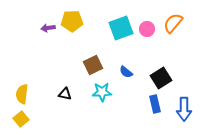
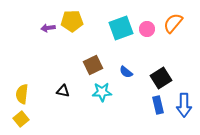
black triangle: moved 2 px left, 3 px up
blue rectangle: moved 3 px right, 1 px down
blue arrow: moved 4 px up
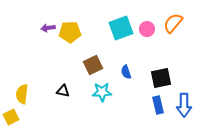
yellow pentagon: moved 2 px left, 11 px down
blue semicircle: rotated 32 degrees clockwise
black square: rotated 20 degrees clockwise
yellow square: moved 10 px left, 2 px up; rotated 14 degrees clockwise
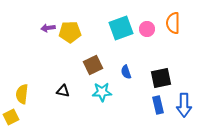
orange semicircle: rotated 40 degrees counterclockwise
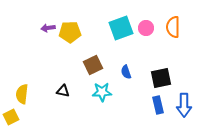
orange semicircle: moved 4 px down
pink circle: moved 1 px left, 1 px up
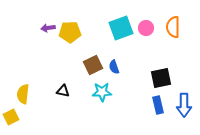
blue semicircle: moved 12 px left, 5 px up
yellow semicircle: moved 1 px right
